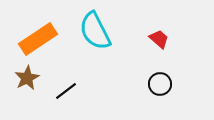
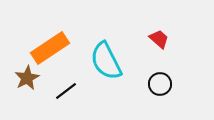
cyan semicircle: moved 11 px right, 30 px down
orange rectangle: moved 12 px right, 9 px down
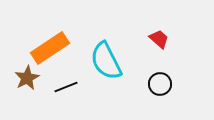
black line: moved 4 px up; rotated 15 degrees clockwise
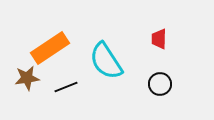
red trapezoid: rotated 130 degrees counterclockwise
cyan semicircle: rotated 6 degrees counterclockwise
brown star: rotated 20 degrees clockwise
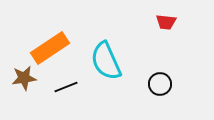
red trapezoid: moved 7 px right, 17 px up; rotated 85 degrees counterclockwise
cyan semicircle: rotated 9 degrees clockwise
brown star: moved 3 px left
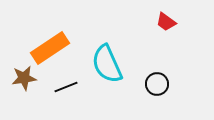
red trapezoid: rotated 30 degrees clockwise
cyan semicircle: moved 1 px right, 3 px down
black circle: moved 3 px left
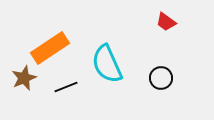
brown star: rotated 15 degrees counterclockwise
black circle: moved 4 px right, 6 px up
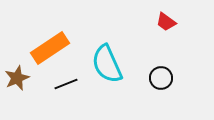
brown star: moved 7 px left
black line: moved 3 px up
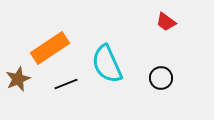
brown star: moved 1 px right, 1 px down
